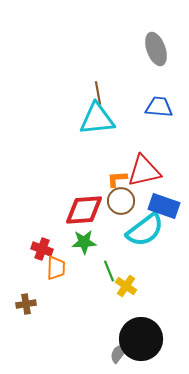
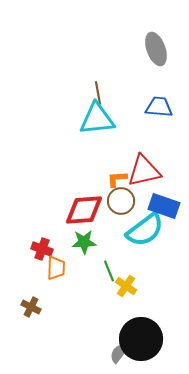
brown cross: moved 5 px right, 3 px down; rotated 36 degrees clockwise
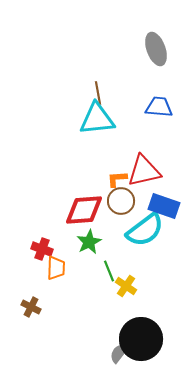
green star: moved 5 px right; rotated 25 degrees counterclockwise
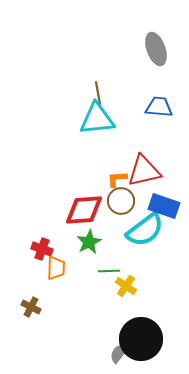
green line: rotated 70 degrees counterclockwise
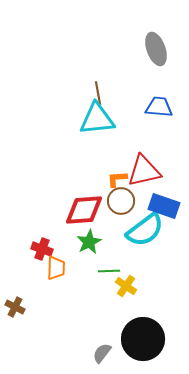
brown cross: moved 16 px left
black circle: moved 2 px right
gray semicircle: moved 17 px left
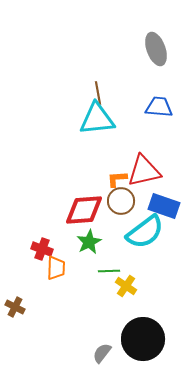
cyan semicircle: moved 2 px down
